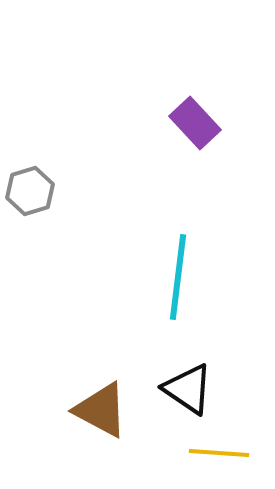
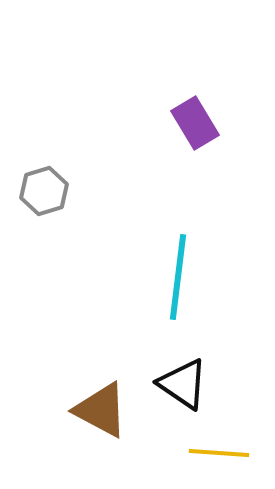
purple rectangle: rotated 12 degrees clockwise
gray hexagon: moved 14 px right
black triangle: moved 5 px left, 5 px up
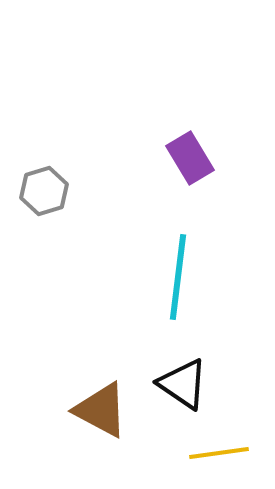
purple rectangle: moved 5 px left, 35 px down
yellow line: rotated 12 degrees counterclockwise
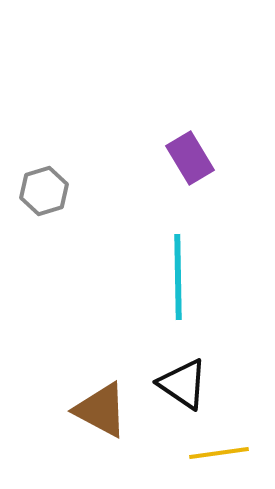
cyan line: rotated 8 degrees counterclockwise
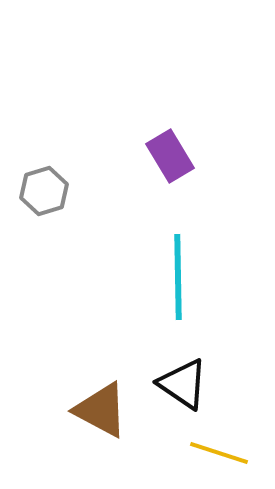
purple rectangle: moved 20 px left, 2 px up
yellow line: rotated 26 degrees clockwise
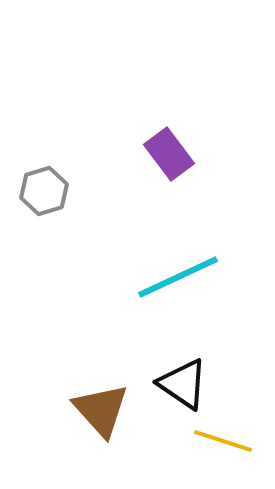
purple rectangle: moved 1 px left, 2 px up; rotated 6 degrees counterclockwise
cyan line: rotated 66 degrees clockwise
brown triangle: rotated 20 degrees clockwise
yellow line: moved 4 px right, 12 px up
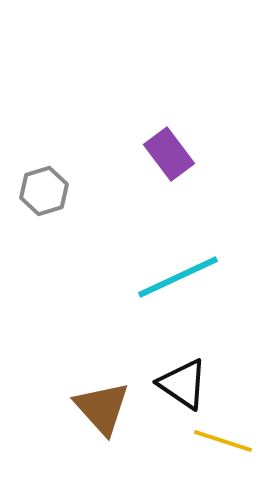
brown triangle: moved 1 px right, 2 px up
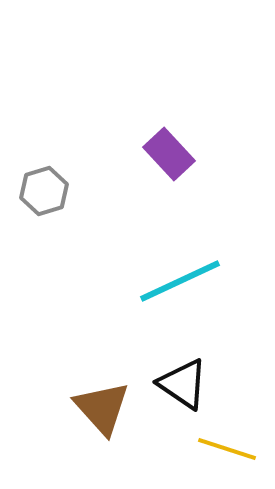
purple rectangle: rotated 6 degrees counterclockwise
cyan line: moved 2 px right, 4 px down
yellow line: moved 4 px right, 8 px down
